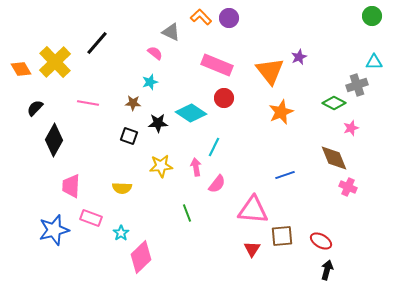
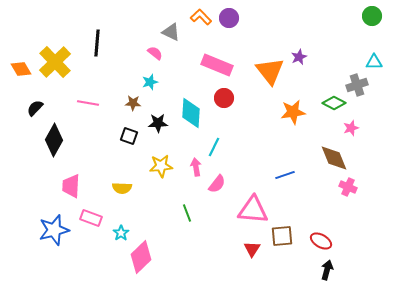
black line at (97, 43): rotated 36 degrees counterclockwise
orange star at (281, 112): moved 12 px right; rotated 15 degrees clockwise
cyan diamond at (191, 113): rotated 60 degrees clockwise
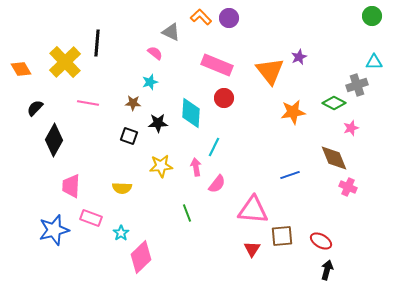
yellow cross at (55, 62): moved 10 px right
blue line at (285, 175): moved 5 px right
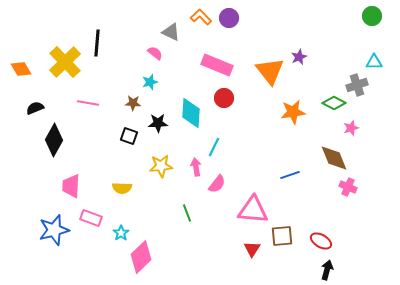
black semicircle at (35, 108): rotated 24 degrees clockwise
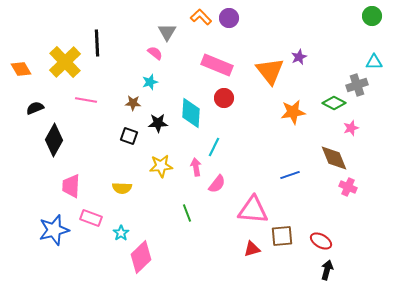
gray triangle at (171, 32): moved 4 px left; rotated 36 degrees clockwise
black line at (97, 43): rotated 8 degrees counterclockwise
pink line at (88, 103): moved 2 px left, 3 px up
red triangle at (252, 249): rotated 42 degrees clockwise
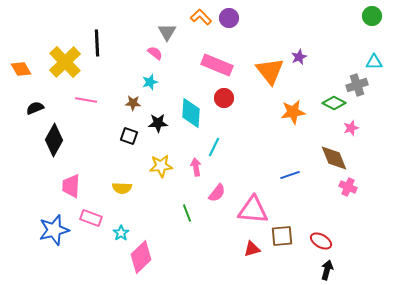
pink semicircle at (217, 184): moved 9 px down
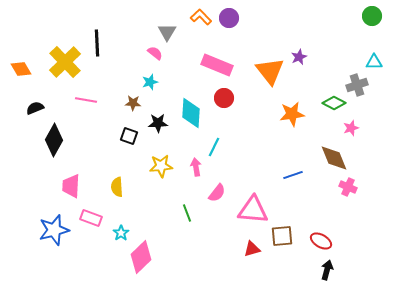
orange star at (293, 112): moved 1 px left, 2 px down
blue line at (290, 175): moved 3 px right
yellow semicircle at (122, 188): moved 5 px left, 1 px up; rotated 84 degrees clockwise
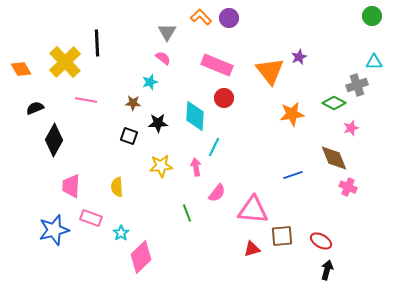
pink semicircle at (155, 53): moved 8 px right, 5 px down
cyan diamond at (191, 113): moved 4 px right, 3 px down
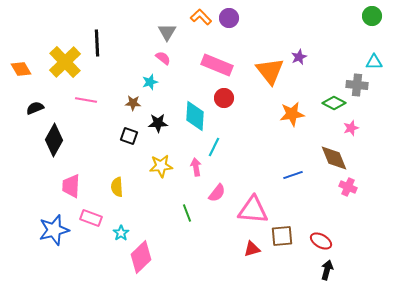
gray cross at (357, 85): rotated 25 degrees clockwise
